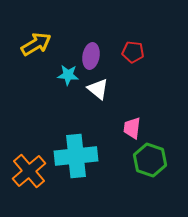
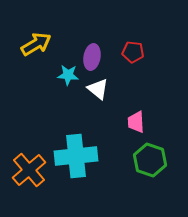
purple ellipse: moved 1 px right, 1 px down
pink trapezoid: moved 4 px right, 6 px up; rotated 10 degrees counterclockwise
orange cross: moved 1 px up
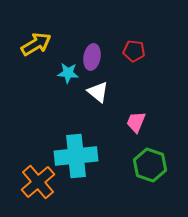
red pentagon: moved 1 px right, 1 px up
cyan star: moved 2 px up
white triangle: moved 3 px down
pink trapezoid: rotated 25 degrees clockwise
green hexagon: moved 5 px down
orange cross: moved 9 px right, 12 px down
